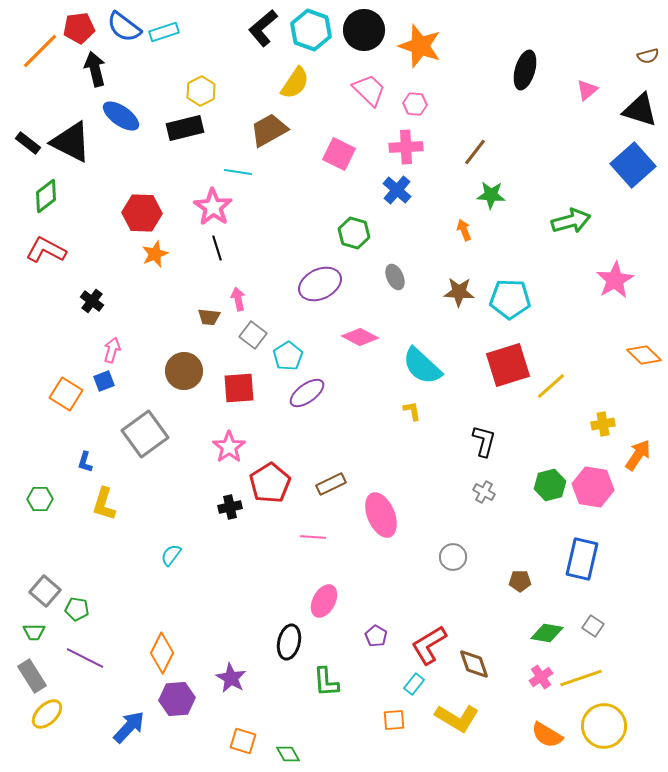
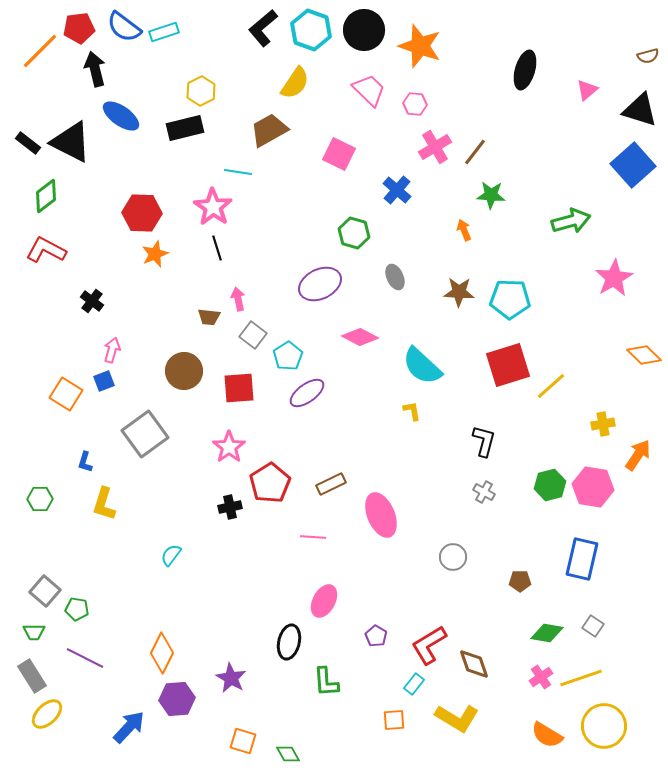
pink cross at (406, 147): moved 29 px right; rotated 28 degrees counterclockwise
pink star at (615, 280): moved 1 px left, 2 px up
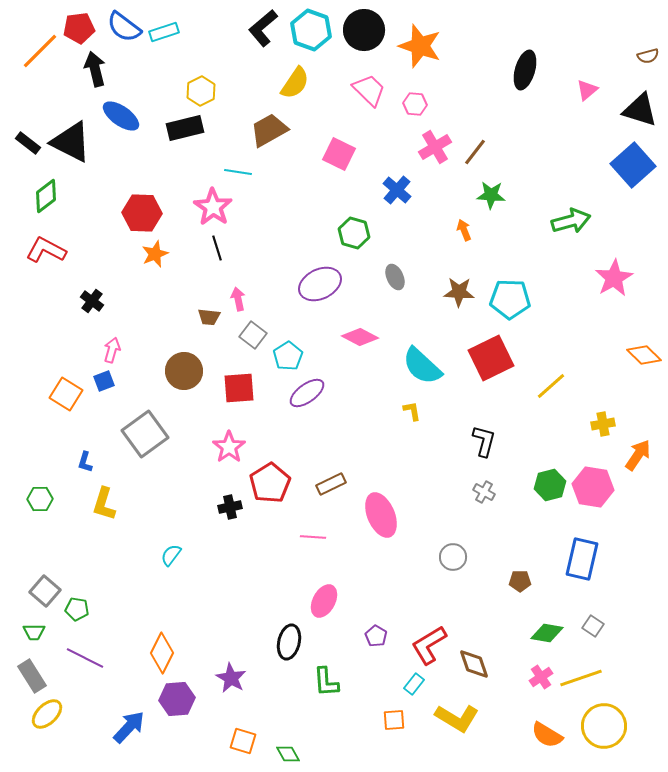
red square at (508, 365): moved 17 px left, 7 px up; rotated 9 degrees counterclockwise
